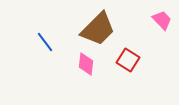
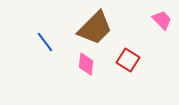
brown trapezoid: moved 3 px left, 1 px up
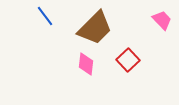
blue line: moved 26 px up
red square: rotated 15 degrees clockwise
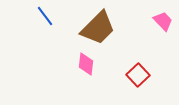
pink trapezoid: moved 1 px right, 1 px down
brown trapezoid: moved 3 px right
red square: moved 10 px right, 15 px down
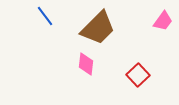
pink trapezoid: rotated 80 degrees clockwise
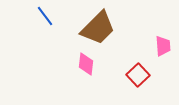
pink trapezoid: moved 25 px down; rotated 40 degrees counterclockwise
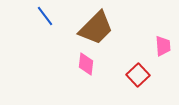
brown trapezoid: moved 2 px left
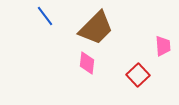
pink diamond: moved 1 px right, 1 px up
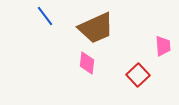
brown trapezoid: rotated 21 degrees clockwise
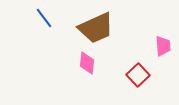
blue line: moved 1 px left, 2 px down
